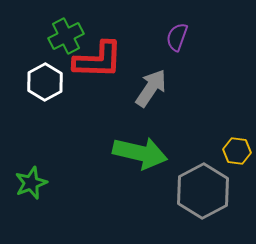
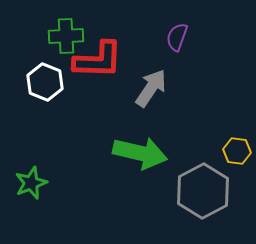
green cross: rotated 24 degrees clockwise
white hexagon: rotated 9 degrees counterclockwise
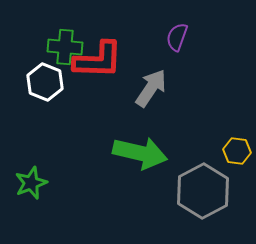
green cross: moved 1 px left, 11 px down; rotated 8 degrees clockwise
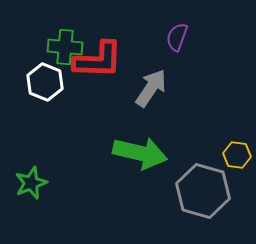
yellow hexagon: moved 4 px down
gray hexagon: rotated 16 degrees counterclockwise
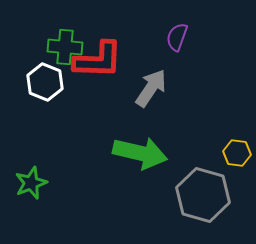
yellow hexagon: moved 2 px up
gray hexagon: moved 4 px down
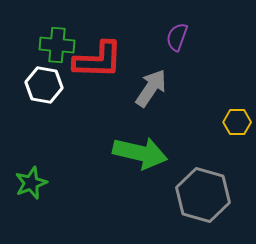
green cross: moved 8 px left, 2 px up
white hexagon: moved 1 px left, 3 px down; rotated 12 degrees counterclockwise
yellow hexagon: moved 31 px up; rotated 8 degrees counterclockwise
